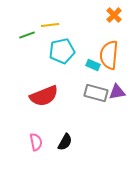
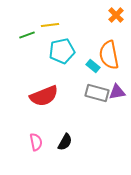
orange cross: moved 2 px right
orange semicircle: rotated 16 degrees counterclockwise
cyan rectangle: moved 1 px down; rotated 16 degrees clockwise
gray rectangle: moved 1 px right
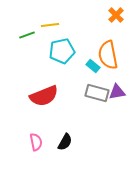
orange semicircle: moved 1 px left
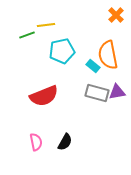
yellow line: moved 4 px left
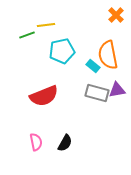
purple triangle: moved 2 px up
black semicircle: moved 1 px down
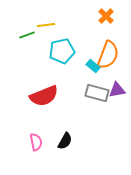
orange cross: moved 10 px left, 1 px down
orange semicircle: rotated 148 degrees counterclockwise
black semicircle: moved 2 px up
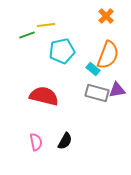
cyan rectangle: moved 3 px down
red semicircle: rotated 144 degrees counterclockwise
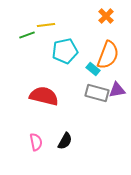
cyan pentagon: moved 3 px right
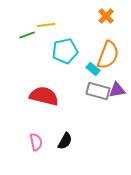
gray rectangle: moved 1 px right, 2 px up
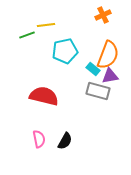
orange cross: moved 3 px left, 1 px up; rotated 21 degrees clockwise
purple triangle: moved 7 px left, 14 px up
pink semicircle: moved 3 px right, 3 px up
